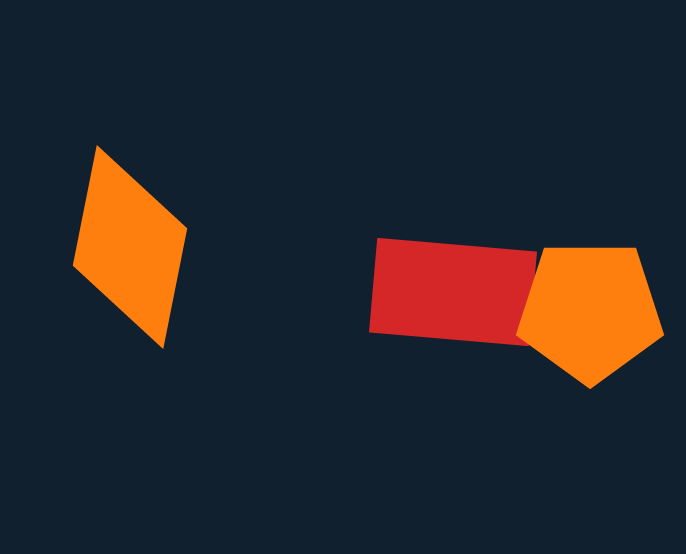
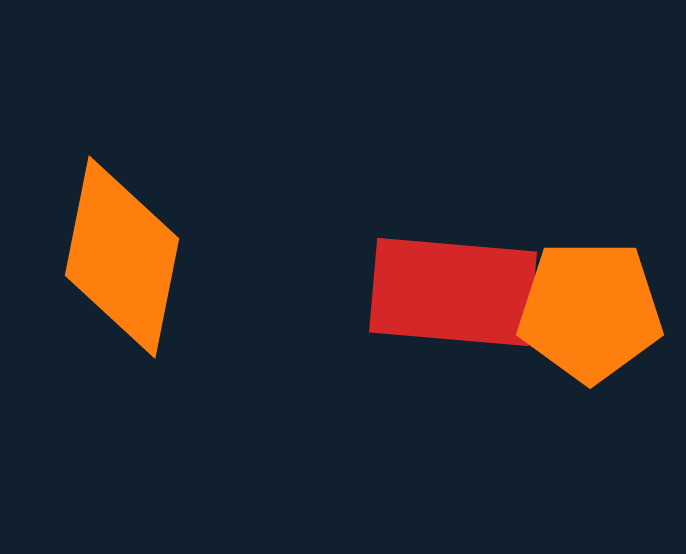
orange diamond: moved 8 px left, 10 px down
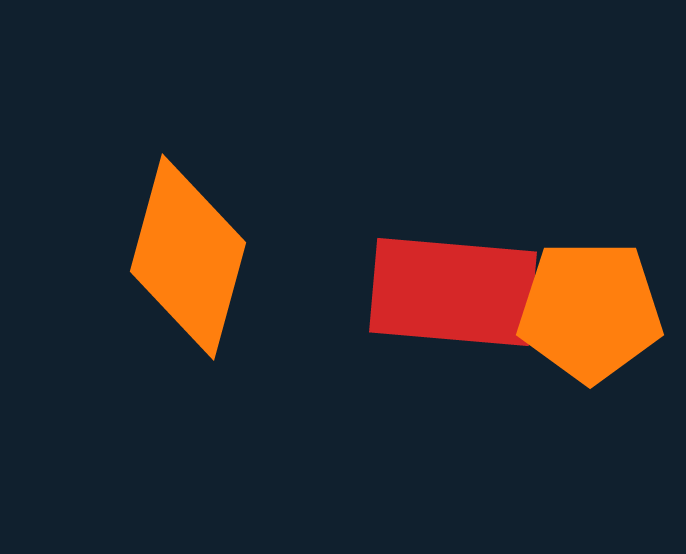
orange diamond: moved 66 px right; rotated 4 degrees clockwise
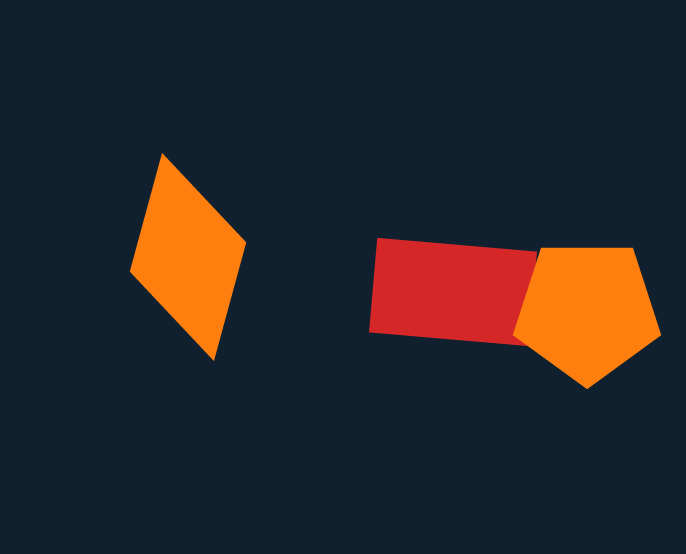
orange pentagon: moved 3 px left
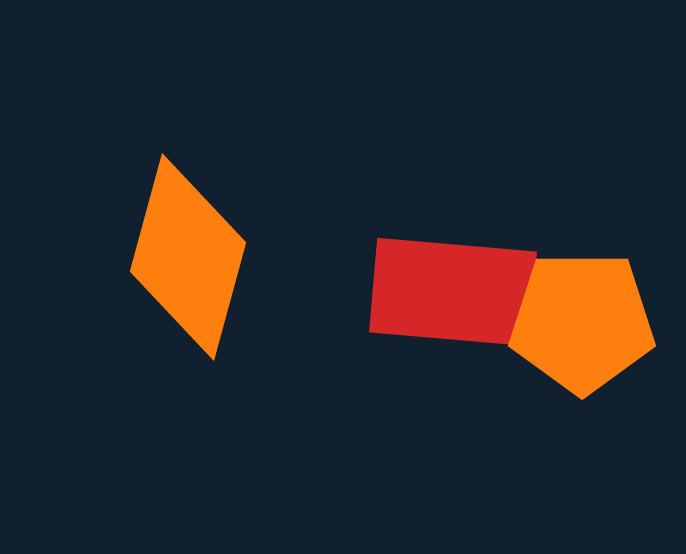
orange pentagon: moved 5 px left, 11 px down
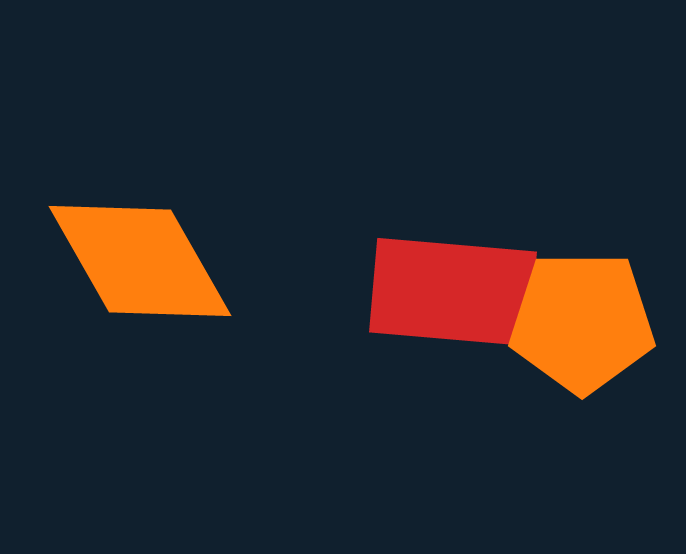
orange diamond: moved 48 px left, 4 px down; rotated 45 degrees counterclockwise
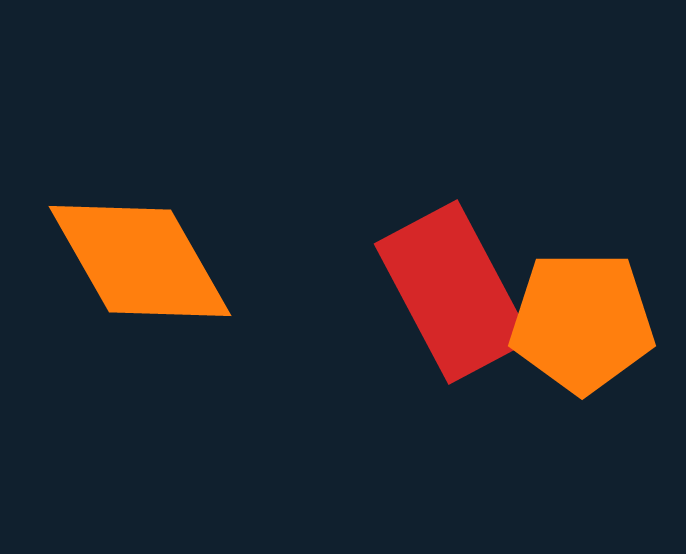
red rectangle: rotated 57 degrees clockwise
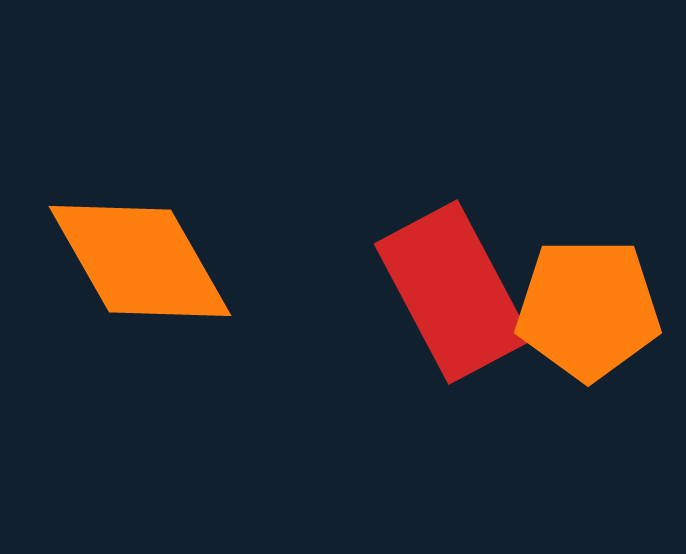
orange pentagon: moved 6 px right, 13 px up
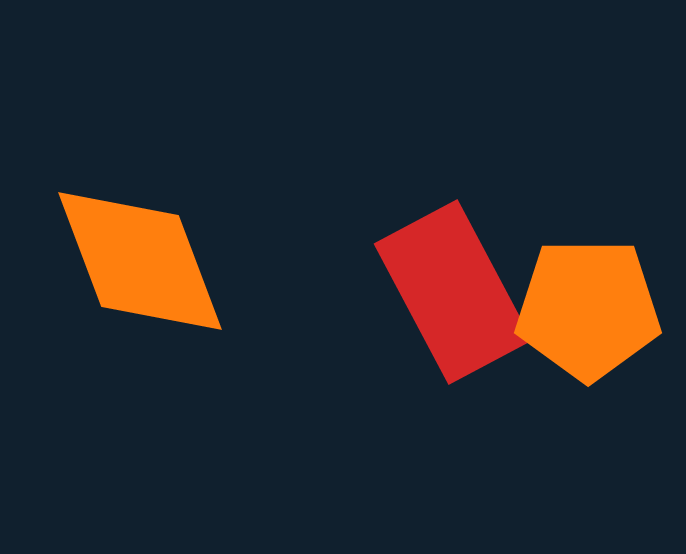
orange diamond: rotated 9 degrees clockwise
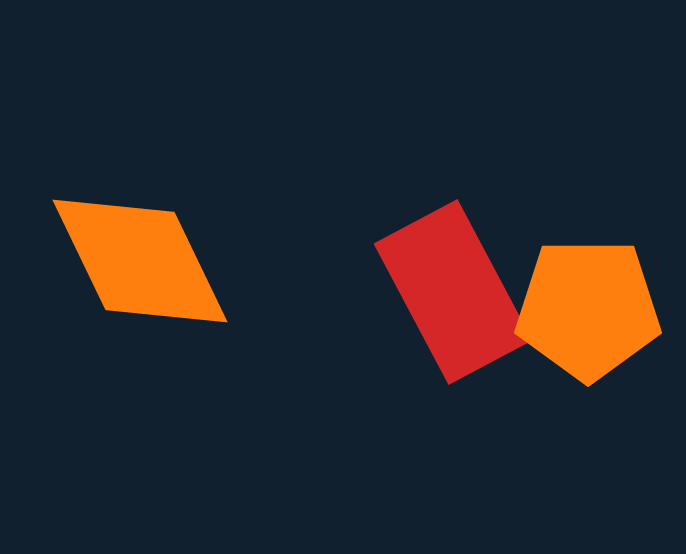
orange diamond: rotated 5 degrees counterclockwise
